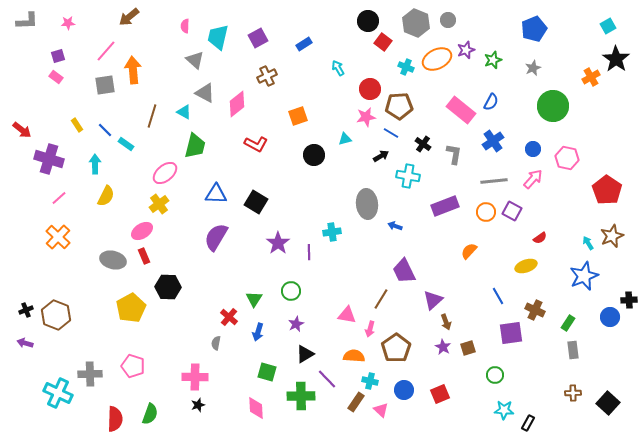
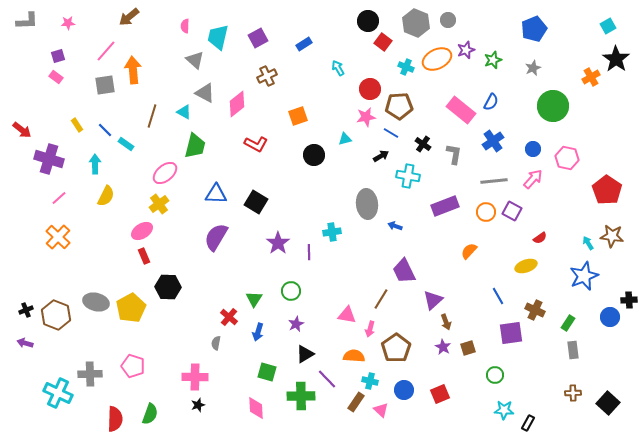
brown star at (612, 236): rotated 30 degrees clockwise
gray ellipse at (113, 260): moved 17 px left, 42 px down
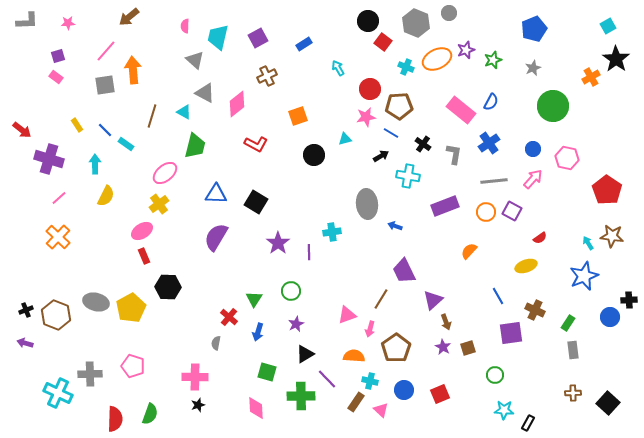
gray circle at (448, 20): moved 1 px right, 7 px up
blue cross at (493, 141): moved 4 px left, 2 px down
pink triangle at (347, 315): rotated 30 degrees counterclockwise
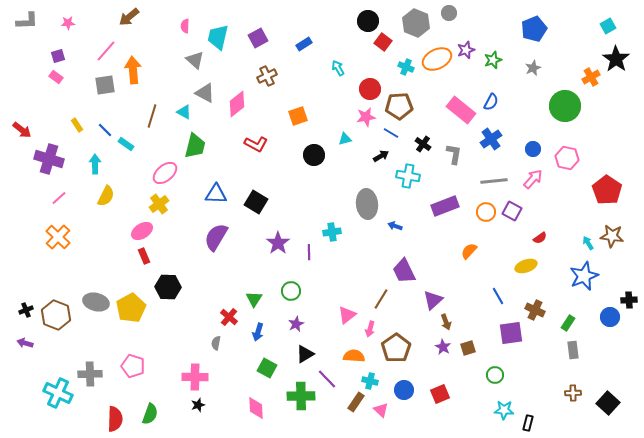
green circle at (553, 106): moved 12 px right
blue cross at (489, 143): moved 2 px right, 4 px up
pink triangle at (347, 315): rotated 18 degrees counterclockwise
green square at (267, 372): moved 4 px up; rotated 12 degrees clockwise
black rectangle at (528, 423): rotated 14 degrees counterclockwise
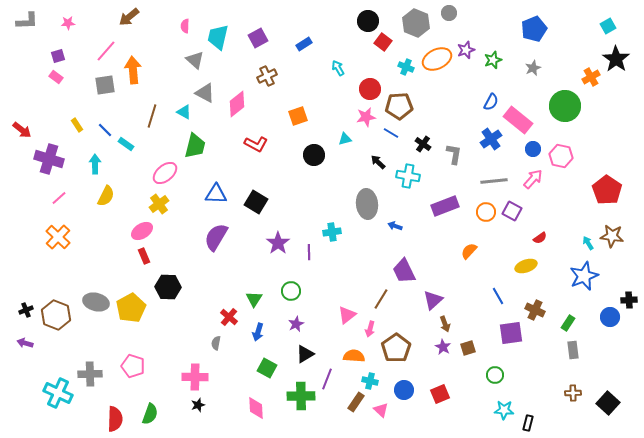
pink rectangle at (461, 110): moved 57 px right, 10 px down
black arrow at (381, 156): moved 3 px left, 6 px down; rotated 105 degrees counterclockwise
pink hexagon at (567, 158): moved 6 px left, 2 px up
brown arrow at (446, 322): moved 1 px left, 2 px down
purple line at (327, 379): rotated 65 degrees clockwise
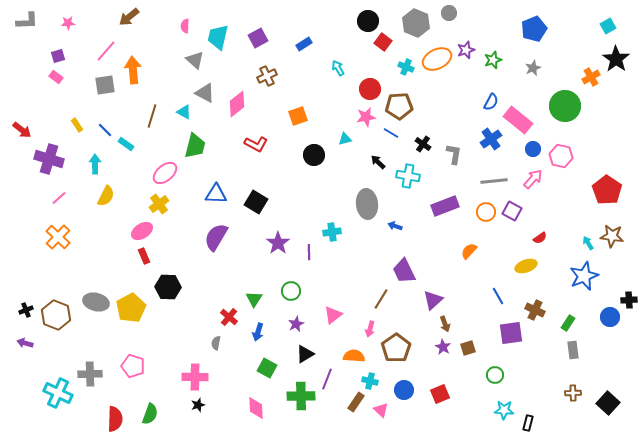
pink triangle at (347, 315): moved 14 px left
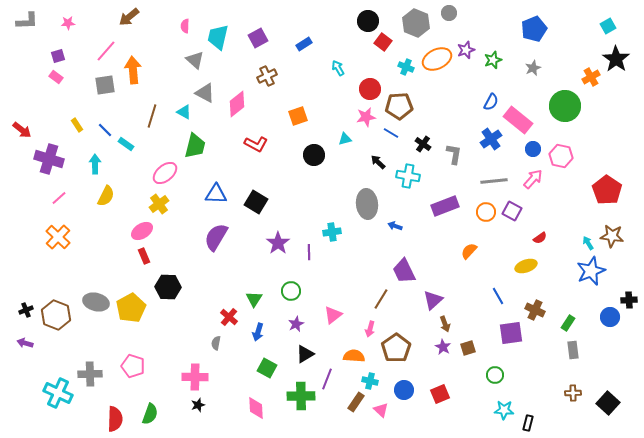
blue star at (584, 276): moved 7 px right, 5 px up
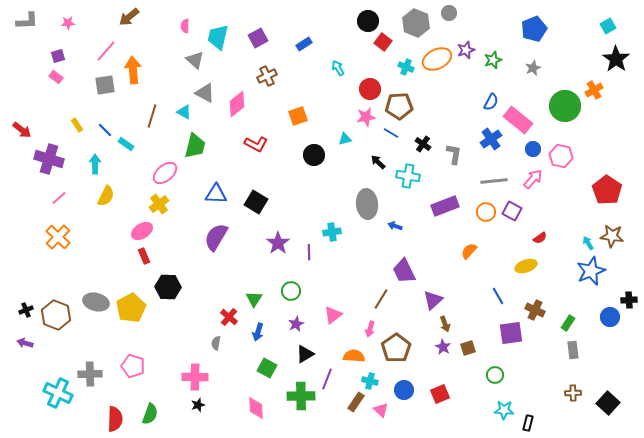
orange cross at (591, 77): moved 3 px right, 13 px down
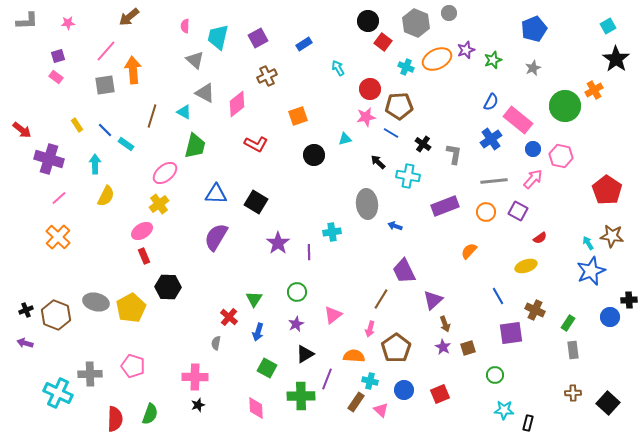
purple square at (512, 211): moved 6 px right
green circle at (291, 291): moved 6 px right, 1 px down
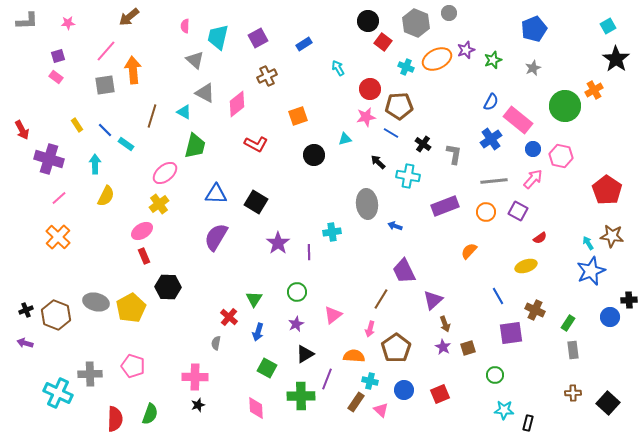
red arrow at (22, 130): rotated 24 degrees clockwise
